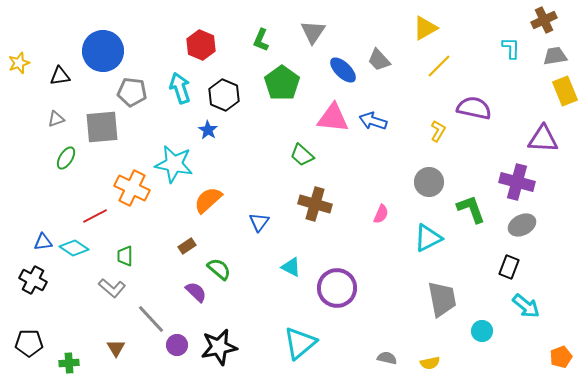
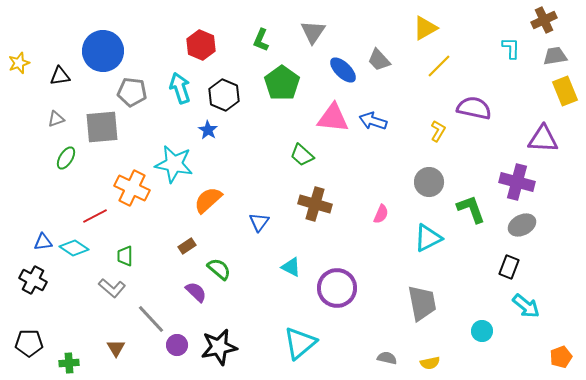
gray trapezoid at (442, 299): moved 20 px left, 4 px down
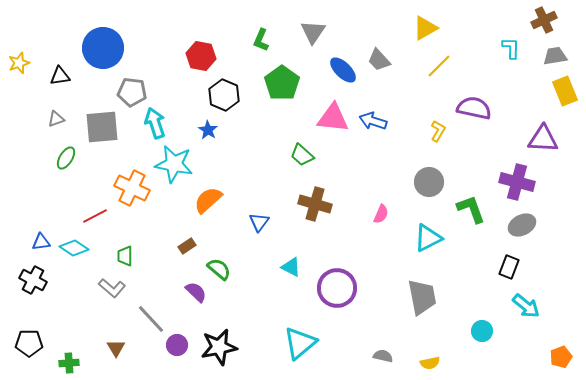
red hexagon at (201, 45): moved 11 px down; rotated 12 degrees counterclockwise
blue circle at (103, 51): moved 3 px up
cyan arrow at (180, 88): moved 25 px left, 35 px down
blue triangle at (43, 242): moved 2 px left
gray trapezoid at (422, 303): moved 6 px up
gray semicircle at (387, 358): moved 4 px left, 2 px up
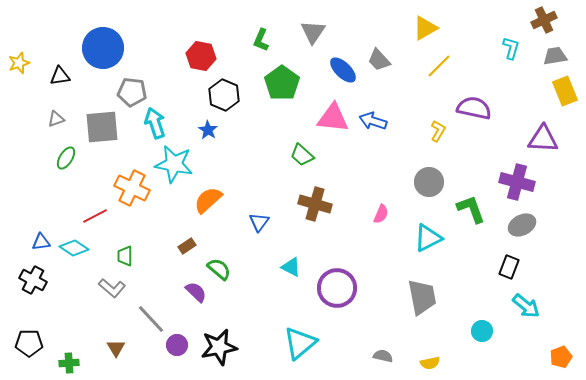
cyan L-shape at (511, 48): rotated 15 degrees clockwise
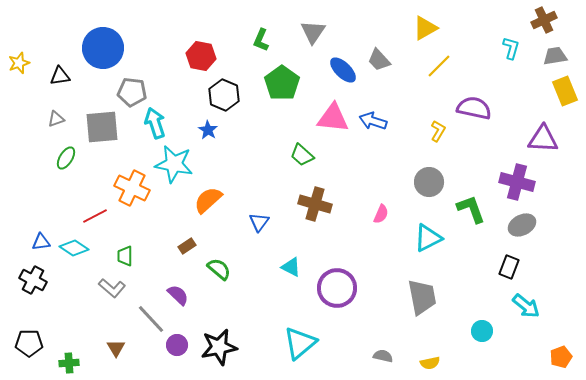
purple semicircle at (196, 292): moved 18 px left, 3 px down
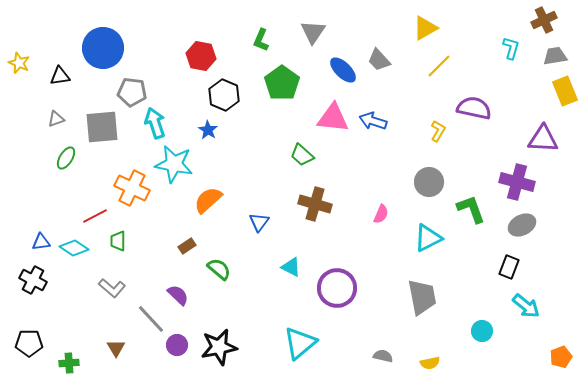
yellow star at (19, 63): rotated 30 degrees counterclockwise
green trapezoid at (125, 256): moved 7 px left, 15 px up
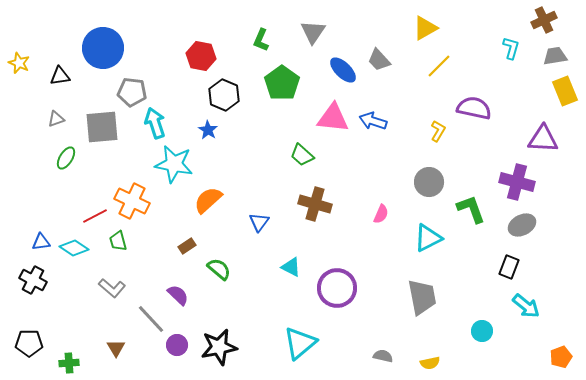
orange cross at (132, 188): moved 13 px down
green trapezoid at (118, 241): rotated 15 degrees counterclockwise
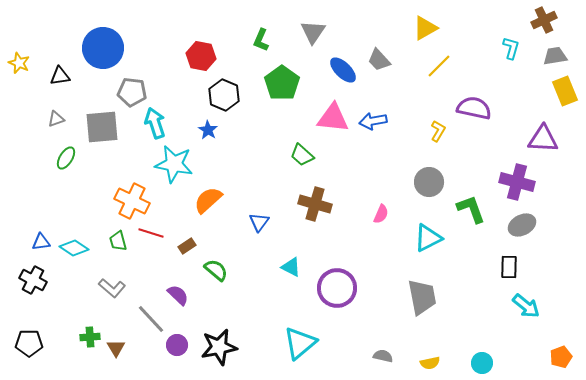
blue arrow at (373, 121): rotated 28 degrees counterclockwise
red line at (95, 216): moved 56 px right, 17 px down; rotated 45 degrees clockwise
black rectangle at (509, 267): rotated 20 degrees counterclockwise
green semicircle at (219, 269): moved 3 px left, 1 px down
cyan circle at (482, 331): moved 32 px down
green cross at (69, 363): moved 21 px right, 26 px up
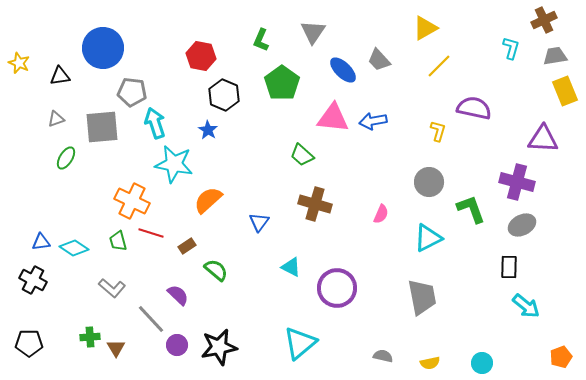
yellow L-shape at (438, 131): rotated 15 degrees counterclockwise
